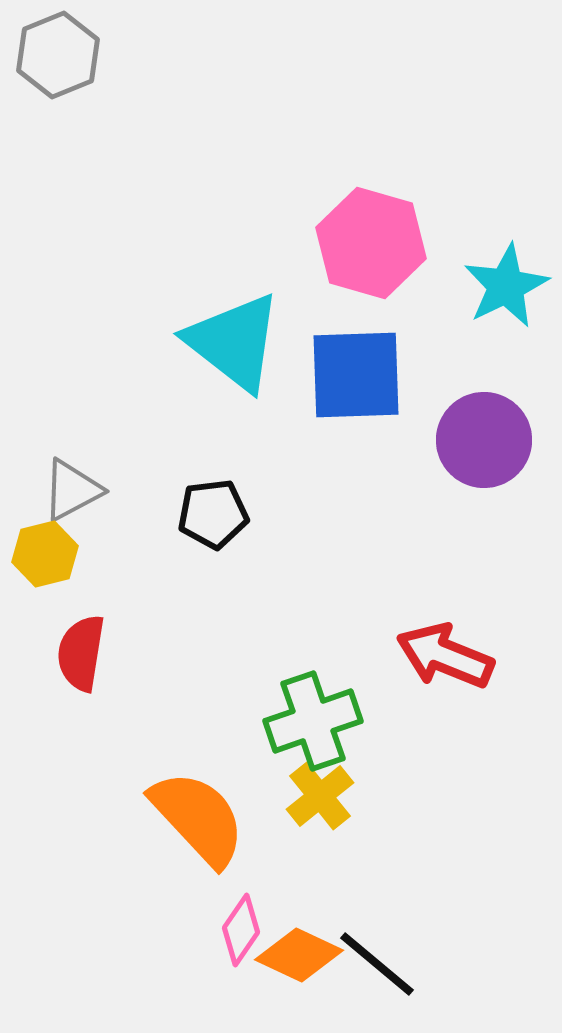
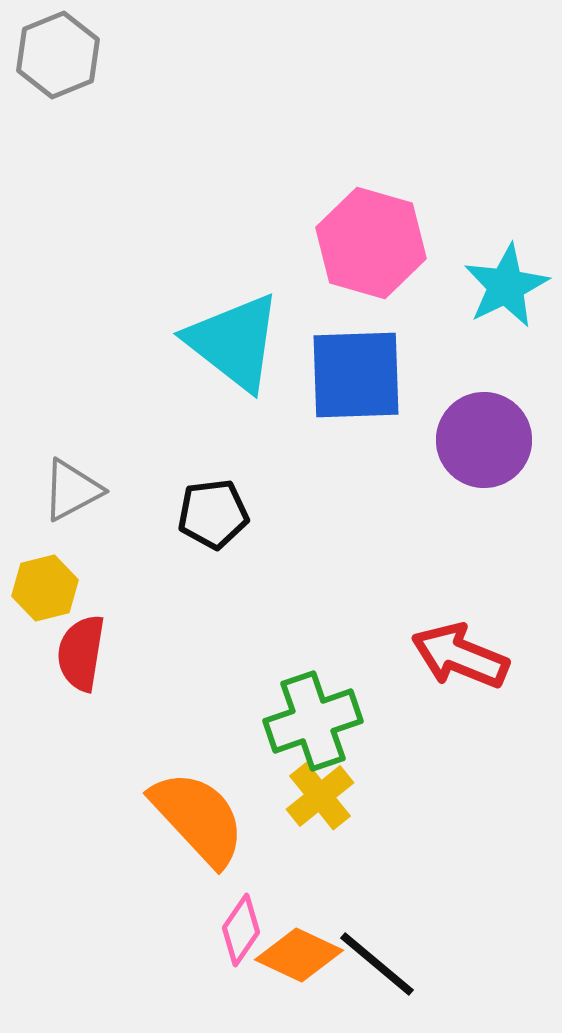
yellow hexagon: moved 34 px down
red arrow: moved 15 px right
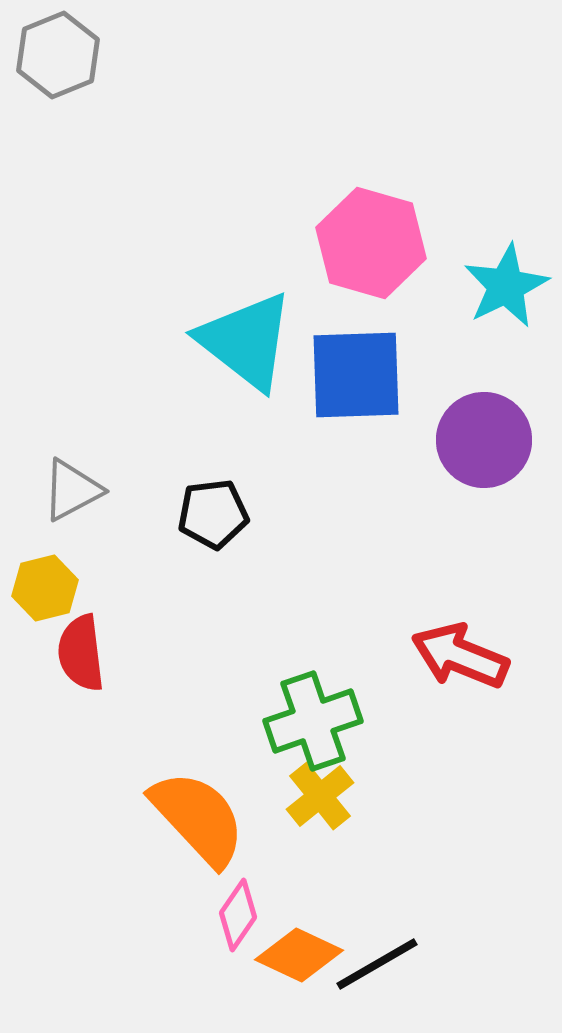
cyan triangle: moved 12 px right, 1 px up
red semicircle: rotated 16 degrees counterclockwise
pink diamond: moved 3 px left, 15 px up
black line: rotated 70 degrees counterclockwise
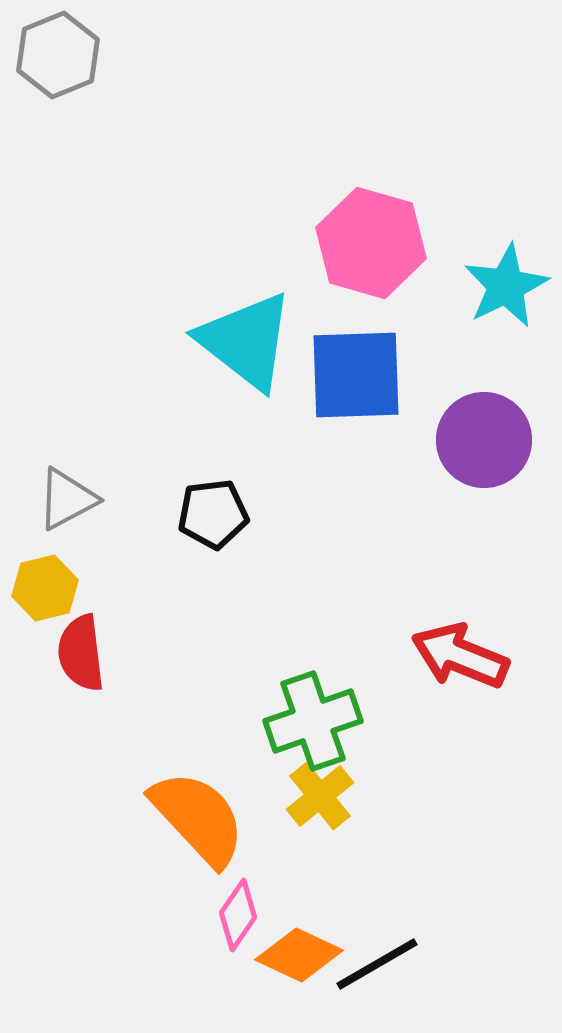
gray triangle: moved 5 px left, 9 px down
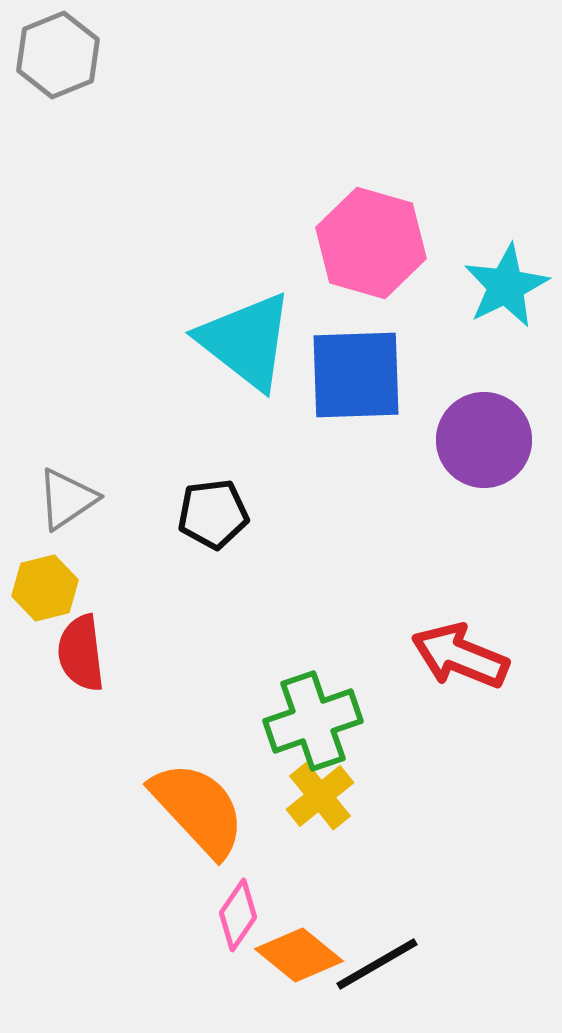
gray triangle: rotated 6 degrees counterclockwise
orange semicircle: moved 9 px up
orange diamond: rotated 14 degrees clockwise
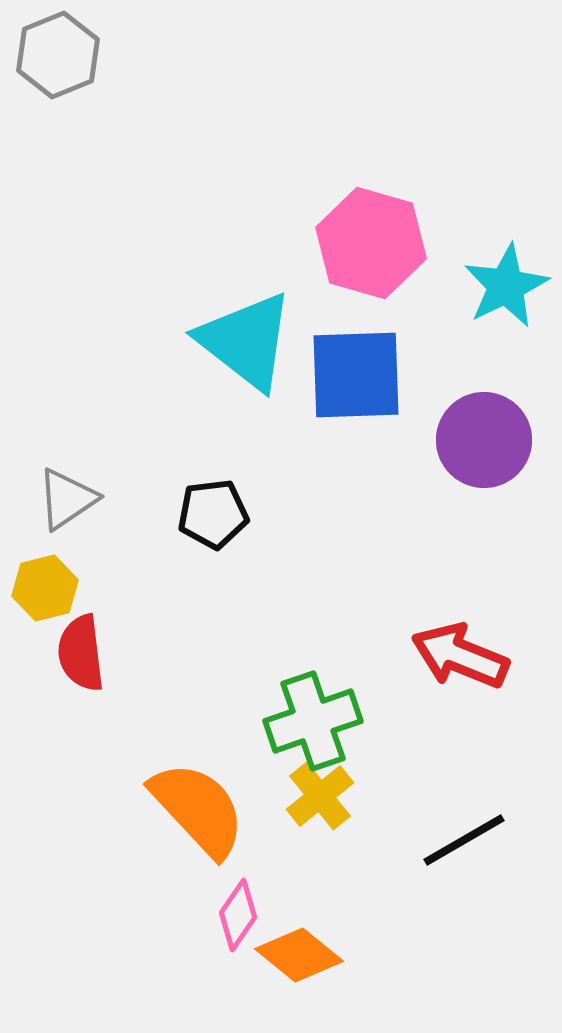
black line: moved 87 px right, 124 px up
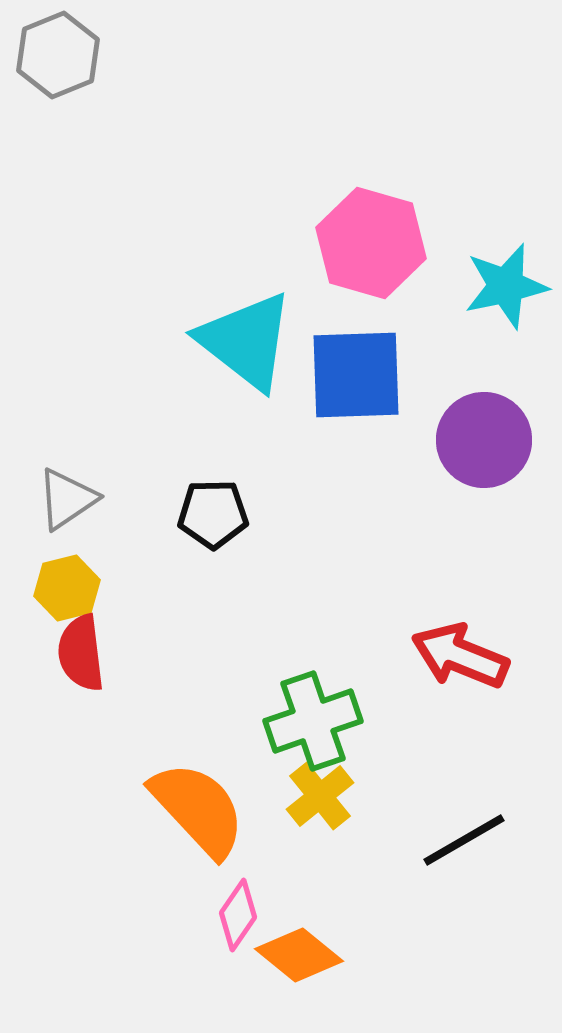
cyan star: rotated 14 degrees clockwise
black pentagon: rotated 6 degrees clockwise
yellow hexagon: moved 22 px right
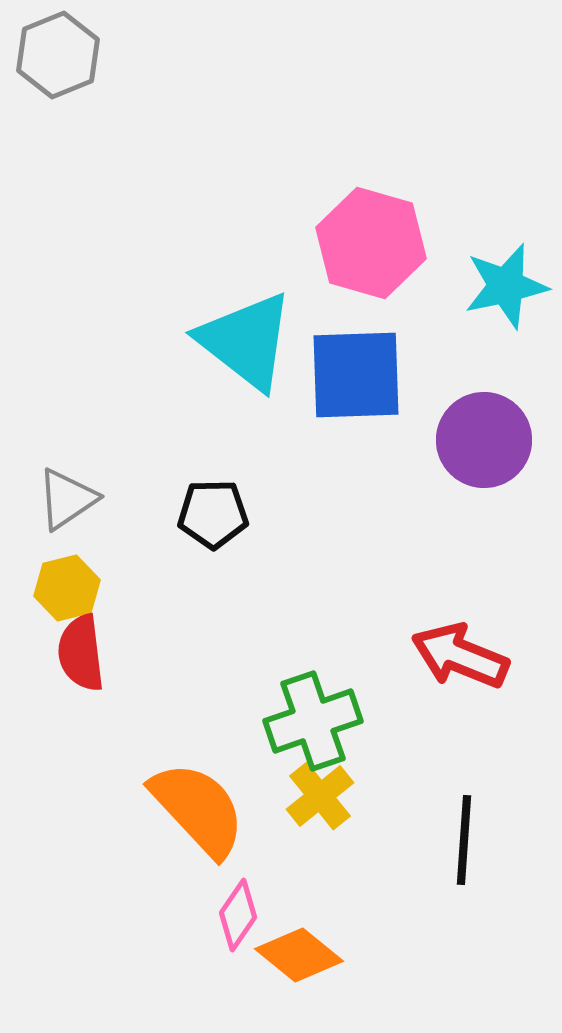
black line: rotated 56 degrees counterclockwise
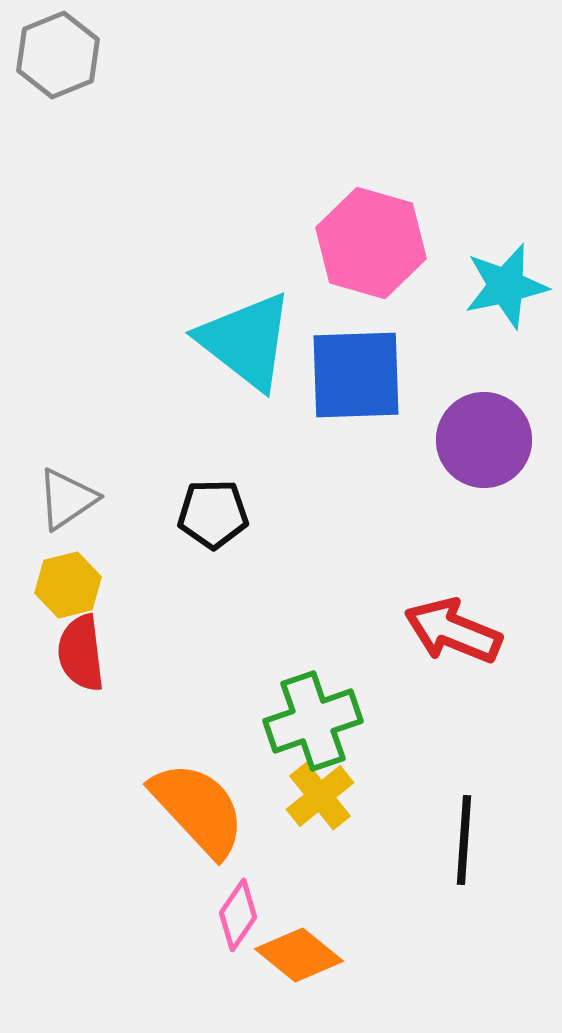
yellow hexagon: moved 1 px right, 3 px up
red arrow: moved 7 px left, 25 px up
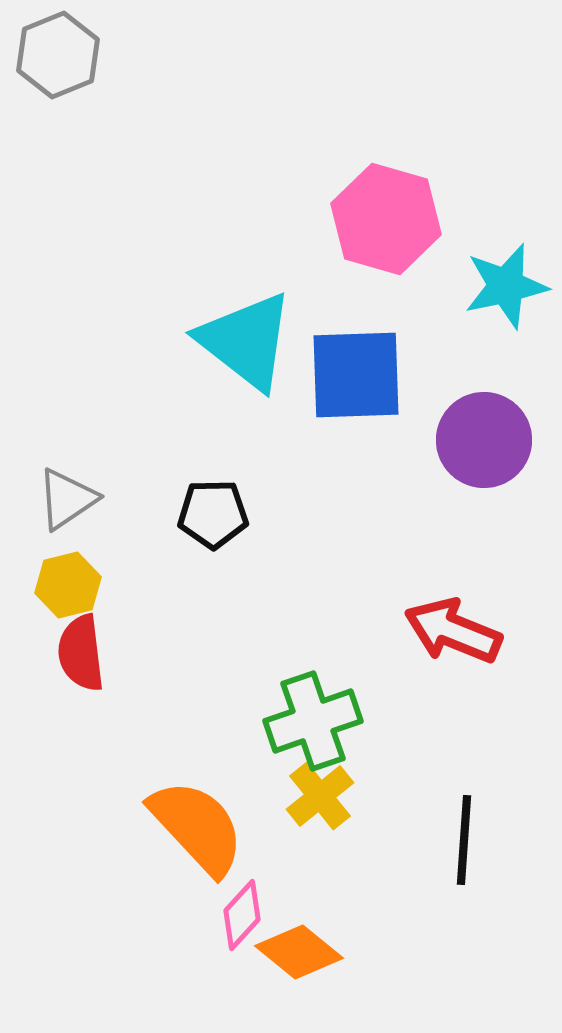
pink hexagon: moved 15 px right, 24 px up
orange semicircle: moved 1 px left, 18 px down
pink diamond: moved 4 px right; rotated 8 degrees clockwise
orange diamond: moved 3 px up
